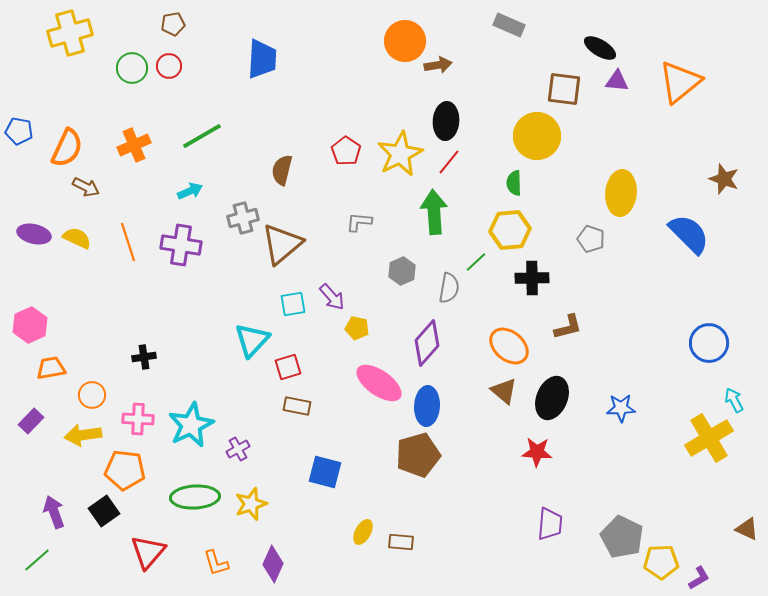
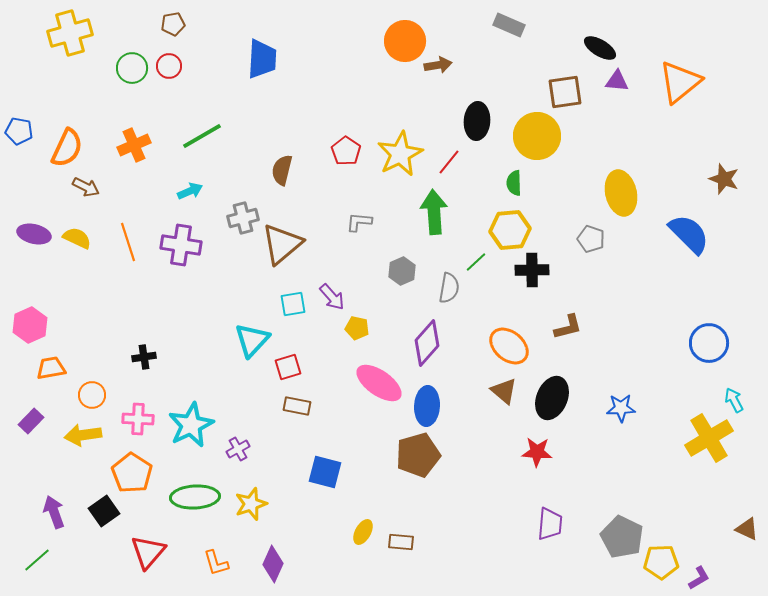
brown square at (564, 89): moved 1 px right, 3 px down; rotated 15 degrees counterclockwise
black ellipse at (446, 121): moved 31 px right
yellow ellipse at (621, 193): rotated 18 degrees counterclockwise
black cross at (532, 278): moved 8 px up
orange pentagon at (125, 470): moved 7 px right, 3 px down; rotated 27 degrees clockwise
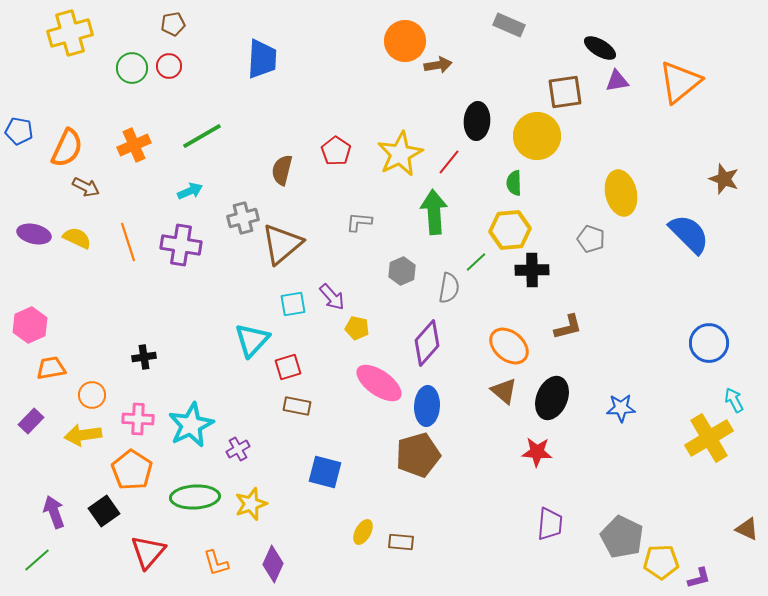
purple triangle at (617, 81): rotated 15 degrees counterclockwise
red pentagon at (346, 151): moved 10 px left
orange pentagon at (132, 473): moved 3 px up
purple L-shape at (699, 578): rotated 15 degrees clockwise
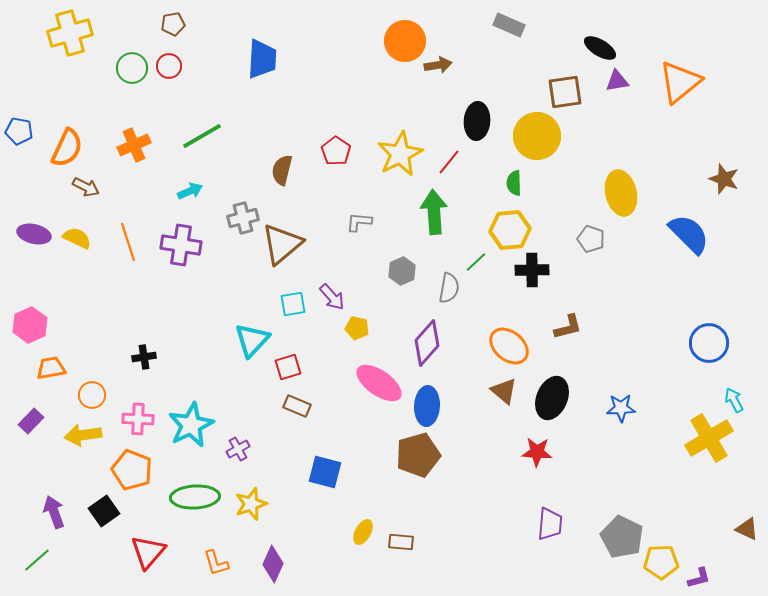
brown rectangle at (297, 406): rotated 12 degrees clockwise
orange pentagon at (132, 470): rotated 12 degrees counterclockwise
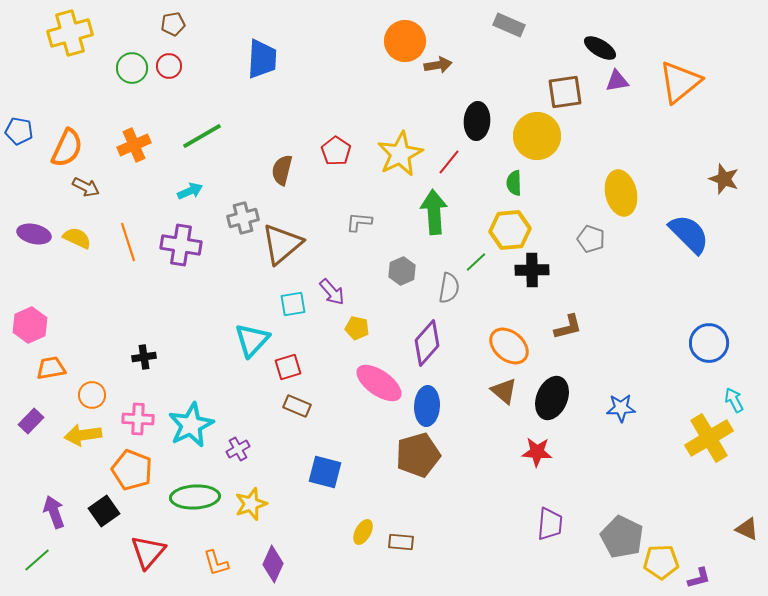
purple arrow at (332, 297): moved 5 px up
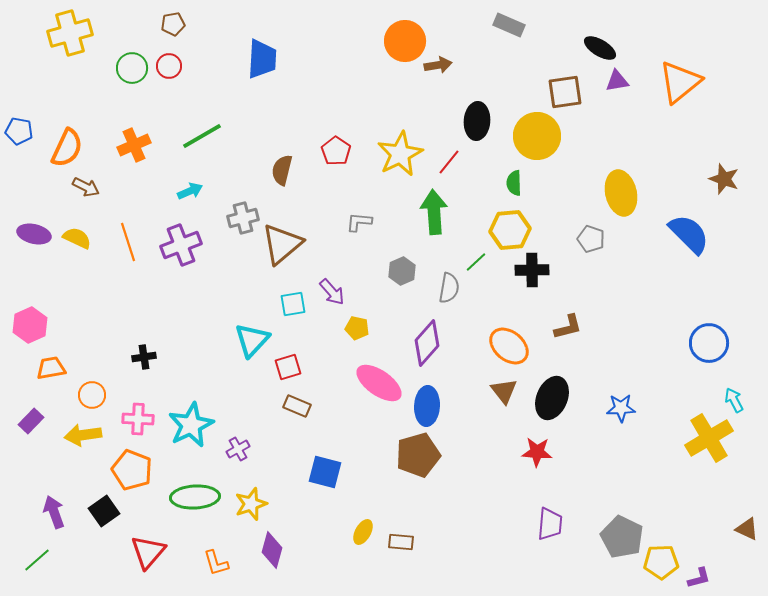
purple cross at (181, 245): rotated 30 degrees counterclockwise
brown triangle at (504, 391): rotated 12 degrees clockwise
purple diamond at (273, 564): moved 1 px left, 14 px up; rotated 9 degrees counterclockwise
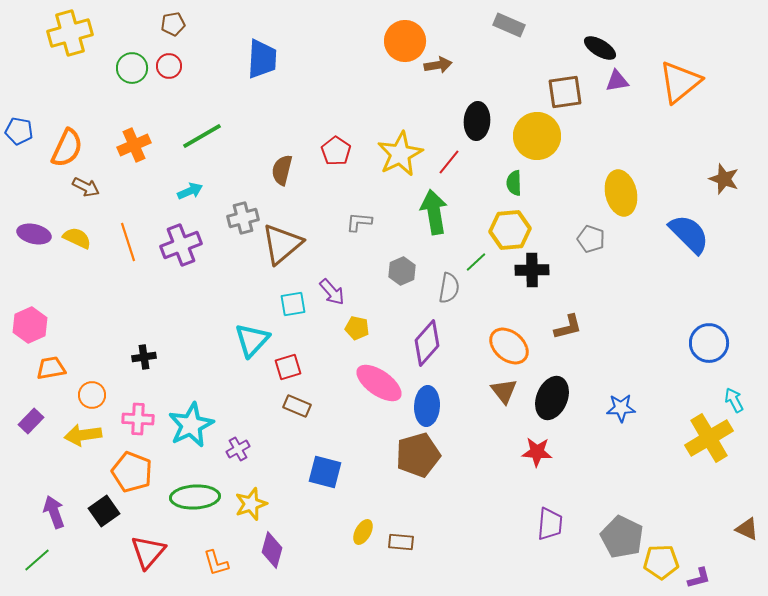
green arrow at (434, 212): rotated 6 degrees counterclockwise
orange pentagon at (132, 470): moved 2 px down
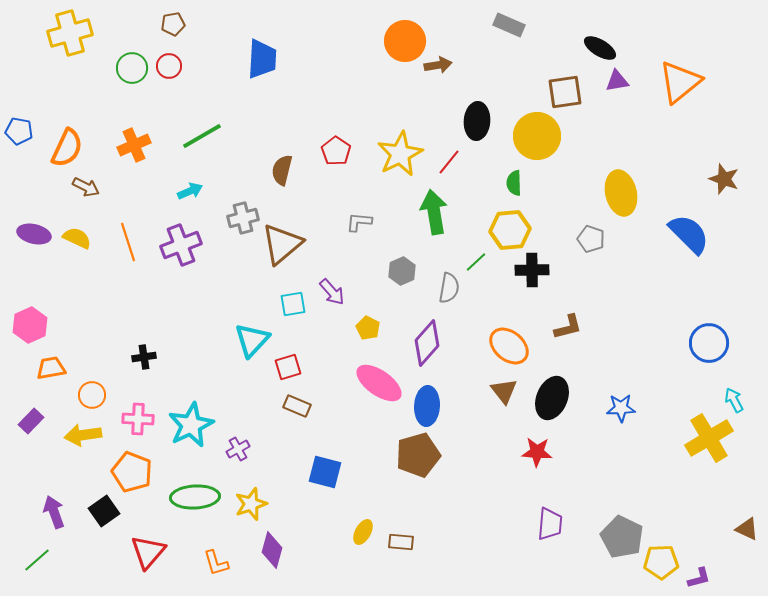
yellow pentagon at (357, 328): moved 11 px right; rotated 15 degrees clockwise
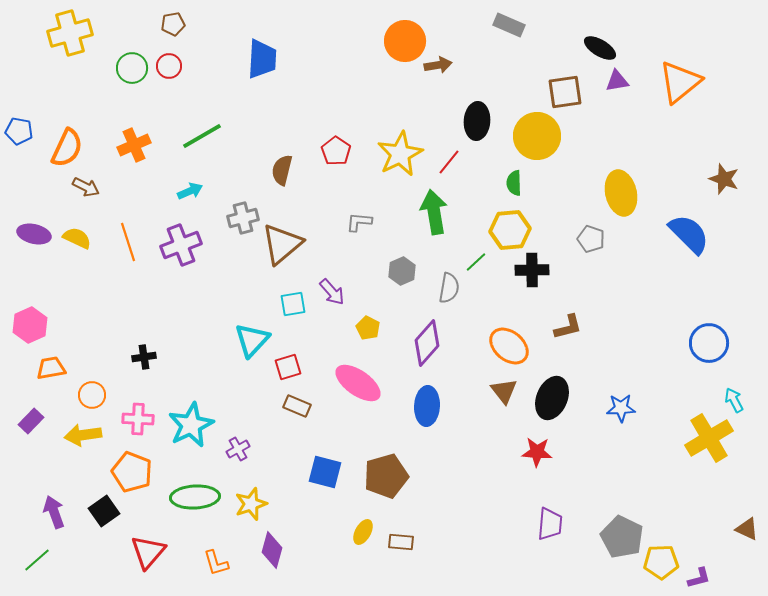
pink ellipse at (379, 383): moved 21 px left
brown pentagon at (418, 455): moved 32 px left, 21 px down
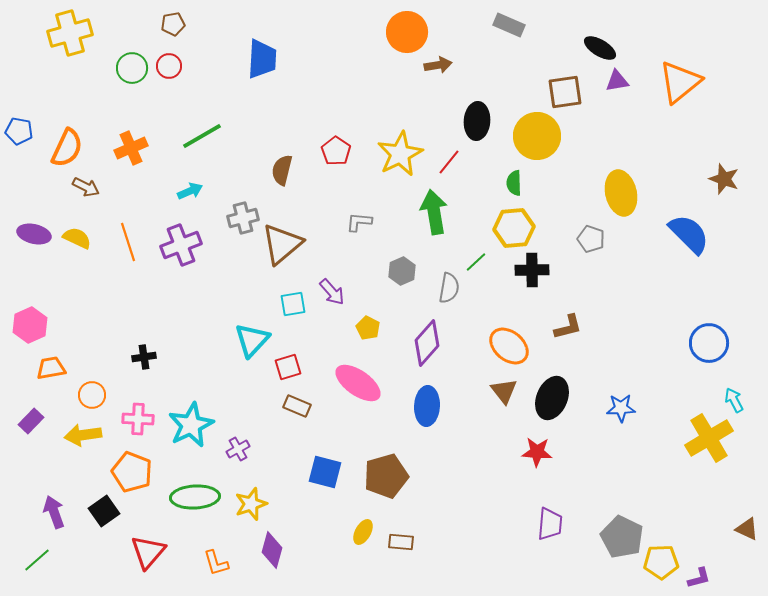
orange circle at (405, 41): moved 2 px right, 9 px up
orange cross at (134, 145): moved 3 px left, 3 px down
yellow hexagon at (510, 230): moved 4 px right, 2 px up
